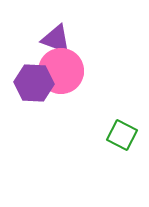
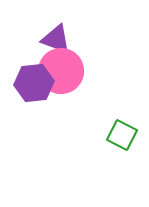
purple hexagon: rotated 9 degrees counterclockwise
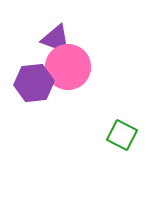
pink circle: moved 7 px right, 4 px up
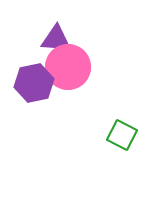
purple triangle: rotated 16 degrees counterclockwise
purple hexagon: rotated 6 degrees counterclockwise
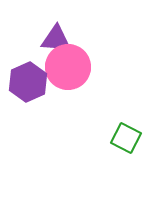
purple hexagon: moved 6 px left, 1 px up; rotated 12 degrees counterclockwise
green square: moved 4 px right, 3 px down
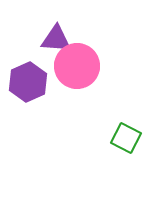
pink circle: moved 9 px right, 1 px up
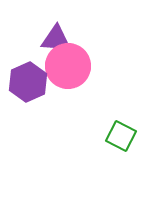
pink circle: moved 9 px left
green square: moved 5 px left, 2 px up
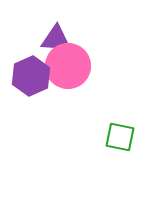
purple hexagon: moved 3 px right, 6 px up
green square: moved 1 px left, 1 px down; rotated 16 degrees counterclockwise
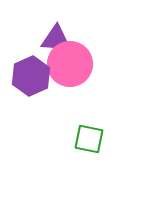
pink circle: moved 2 px right, 2 px up
green square: moved 31 px left, 2 px down
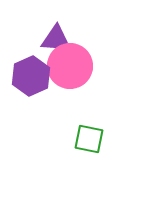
pink circle: moved 2 px down
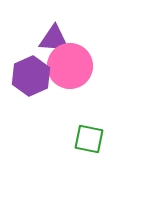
purple triangle: moved 2 px left
